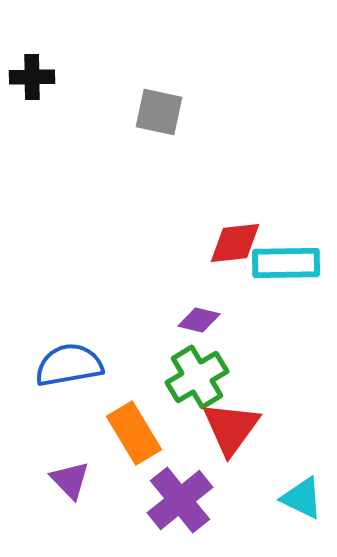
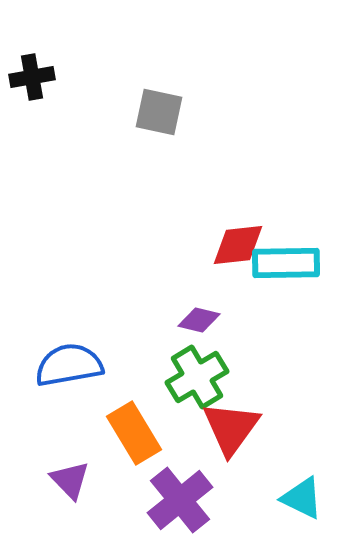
black cross: rotated 9 degrees counterclockwise
red diamond: moved 3 px right, 2 px down
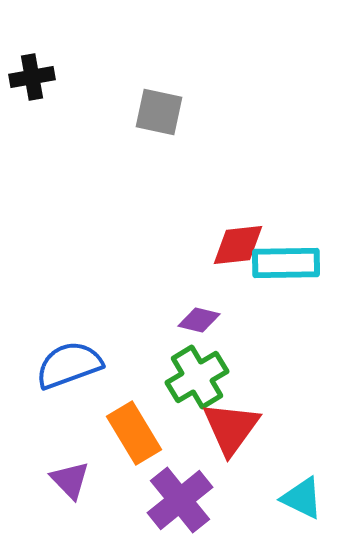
blue semicircle: rotated 10 degrees counterclockwise
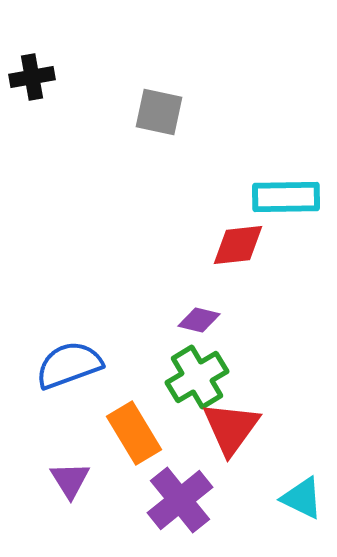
cyan rectangle: moved 66 px up
purple triangle: rotated 12 degrees clockwise
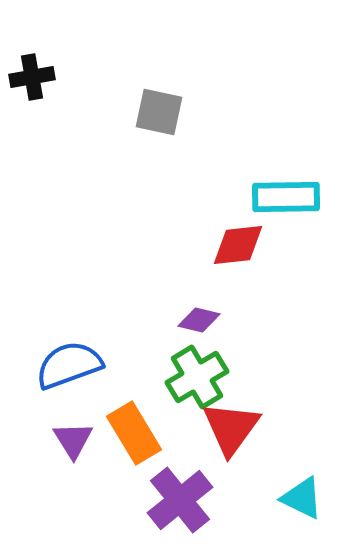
purple triangle: moved 3 px right, 40 px up
